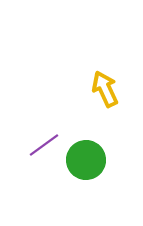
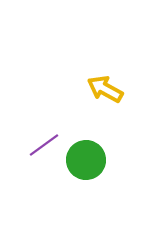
yellow arrow: rotated 36 degrees counterclockwise
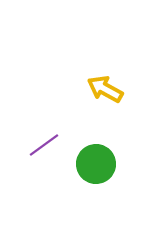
green circle: moved 10 px right, 4 px down
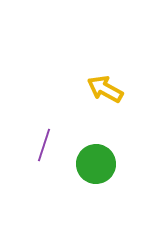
purple line: rotated 36 degrees counterclockwise
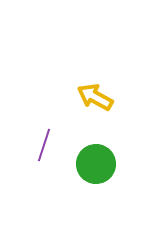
yellow arrow: moved 10 px left, 8 px down
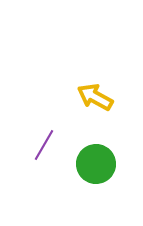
purple line: rotated 12 degrees clockwise
